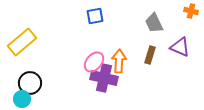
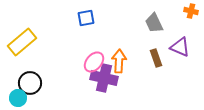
blue square: moved 9 px left, 2 px down
brown rectangle: moved 6 px right, 3 px down; rotated 36 degrees counterclockwise
cyan circle: moved 4 px left, 1 px up
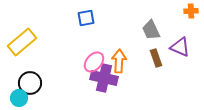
orange cross: rotated 16 degrees counterclockwise
gray trapezoid: moved 3 px left, 7 px down
cyan circle: moved 1 px right
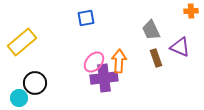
purple cross: rotated 20 degrees counterclockwise
black circle: moved 5 px right
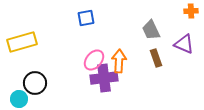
yellow rectangle: rotated 24 degrees clockwise
purple triangle: moved 4 px right, 3 px up
pink ellipse: moved 2 px up
cyan circle: moved 1 px down
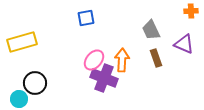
orange arrow: moved 3 px right, 1 px up
purple cross: rotated 28 degrees clockwise
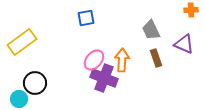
orange cross: moved 1 px up
yellow rectangle: rotated 20 degrees counterclockwise
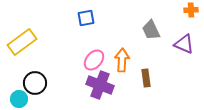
brown rectangle: moved 10 px left, 20 px down; rotated 12 degrees clockwise
purple cross: moved 4 px left, 7 px down
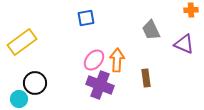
orange arrow: moved 5 px left
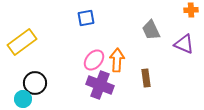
cyan circle: moved 4 px right
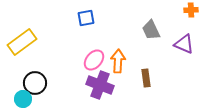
orange arrow: moved 1 px right, 1 px down
